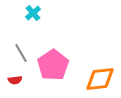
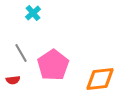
red semicircle: moved 2 px left
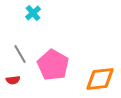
gray line: moved 1 px left, 1 px down
pink pentagon: rotated 8 degrees counterclockwise
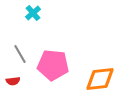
pink pentagon: rotated 24 degrees counterclockwise
red semicircle: moved 1 px down
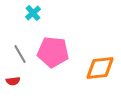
pink pentagon: moved 13 px up
orange diamond: moved 11 px up
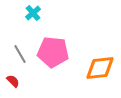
red semicircle: rotated 128 degrees counterclockwise
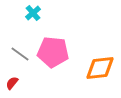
gray line: rotated 24 degrees counterclockwise
red semicircle: moved 1 px left, 2 px down; rotated 96 degrees counterclockwise
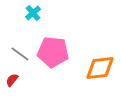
red semicircle: moved 3 px up
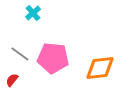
pink pentagon: moved 6 px down
